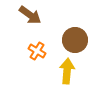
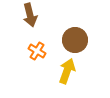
brown arrow: rotated 40 degrees clockwise
yellow arrow: rotated 15 degrees clockwise
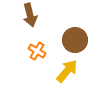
yellow arrow: rotated 20 degrees clockwise
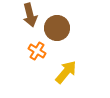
brown circle: moved 18 px left, 12 px up
yellow arrow: moved 1 px left, 1 px down
